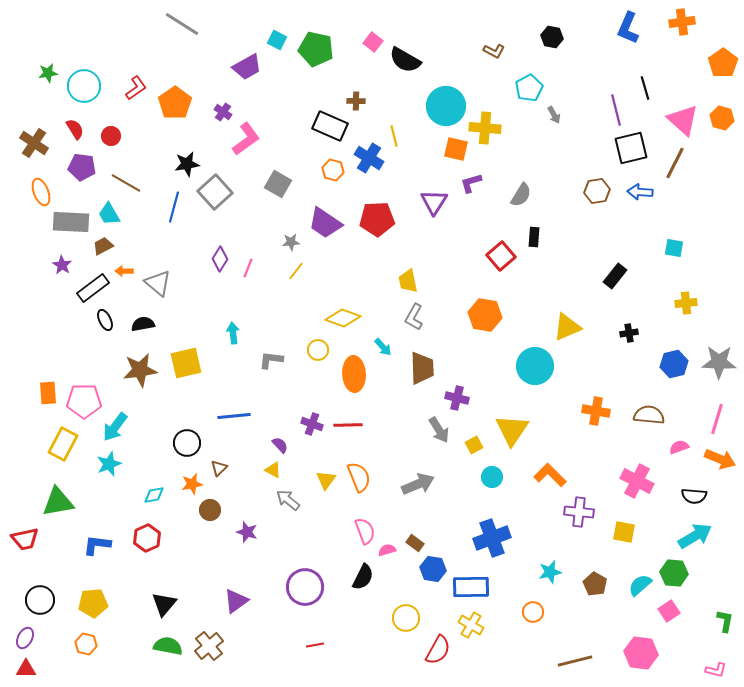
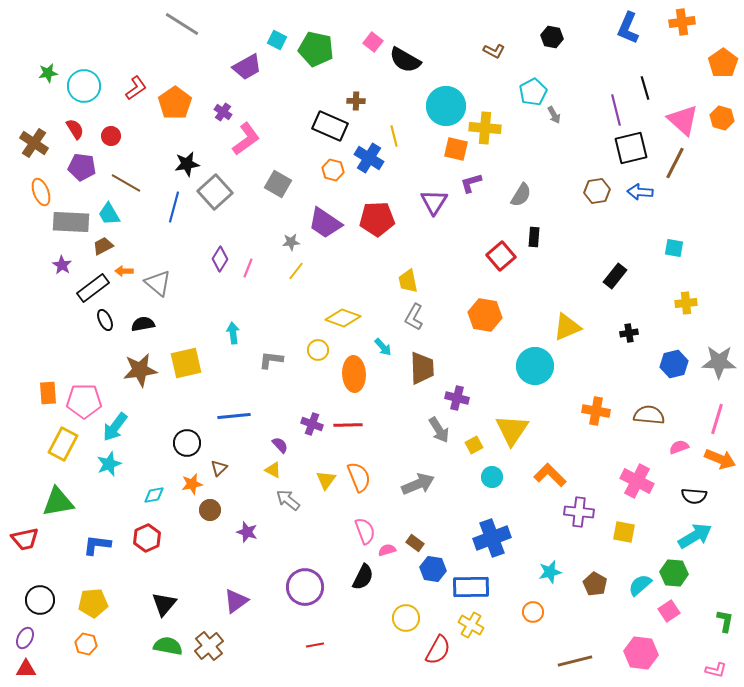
cyan pentagon at (529, 88): moved 4 px right, 4 px down
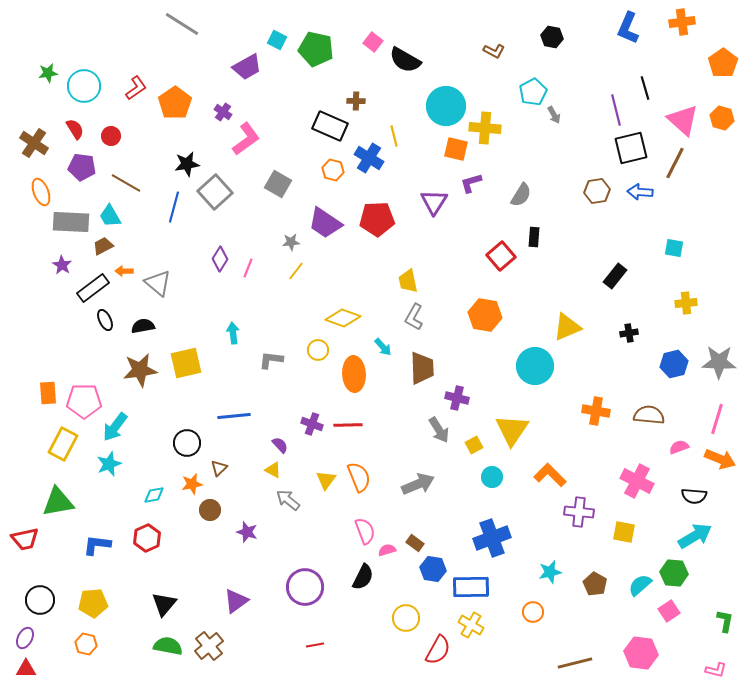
cyan trapezoid at (109, 214): moved 1 px right, 2 px down
black semicircle at (143, 324): moved 2 px down
brown line at (575, 661): moved 2 px down
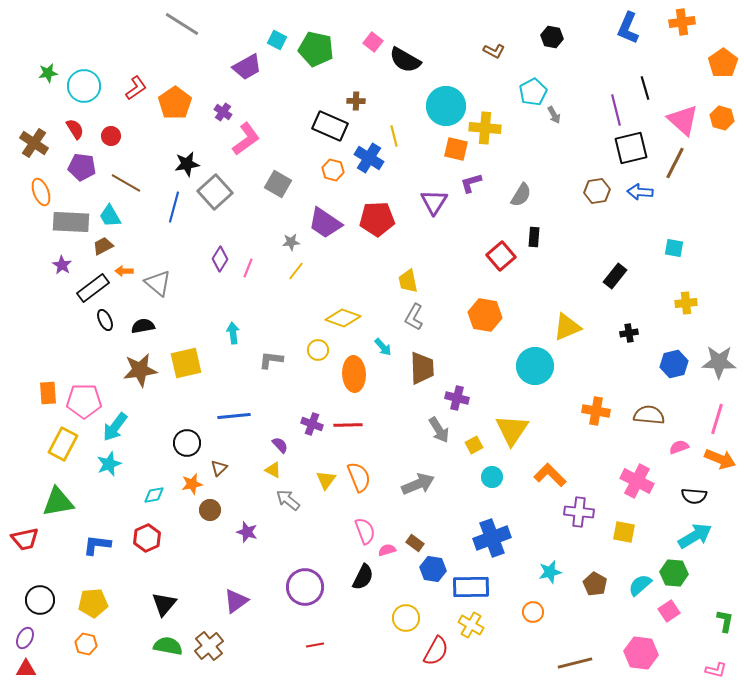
red semicircle at (438, 650): moved 2 px left, 1 px down
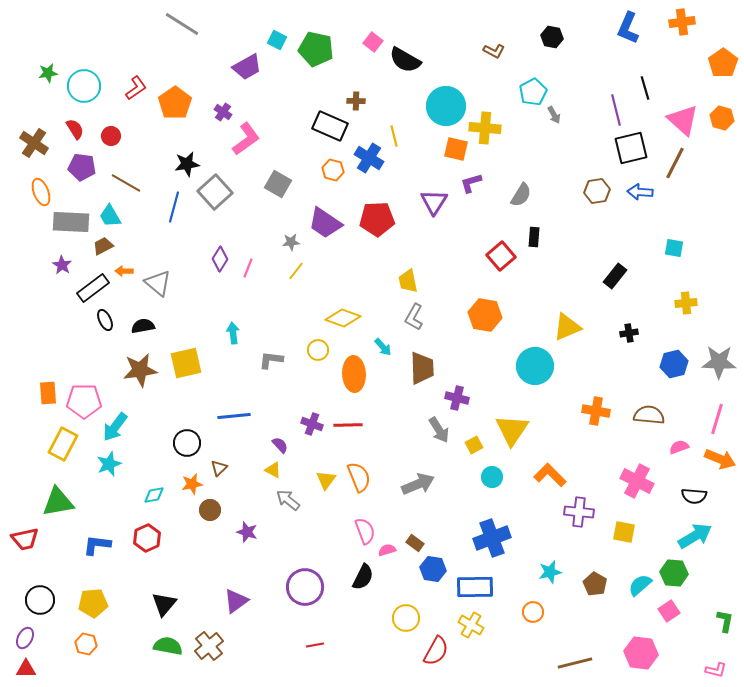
blue rectangle at (471, 587): moved 4 px right
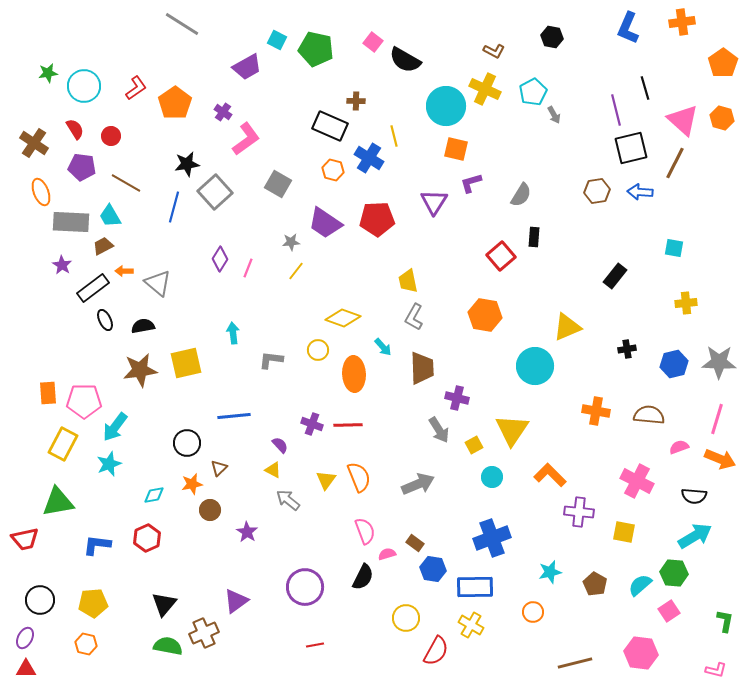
yellow cross at (485, 128): moved 39 px up; rotated 20 degrees clockwise
black cross at (629, 333): moved 2 px left, 16 px down
purple star at (247, 532): rotated 15 degrees clockwise
pink semicircle at (387, 550): moved 4 px down
brown cross at (209, 646): moved 5 px left, 13 px up; rotated 16 degrees clockwise
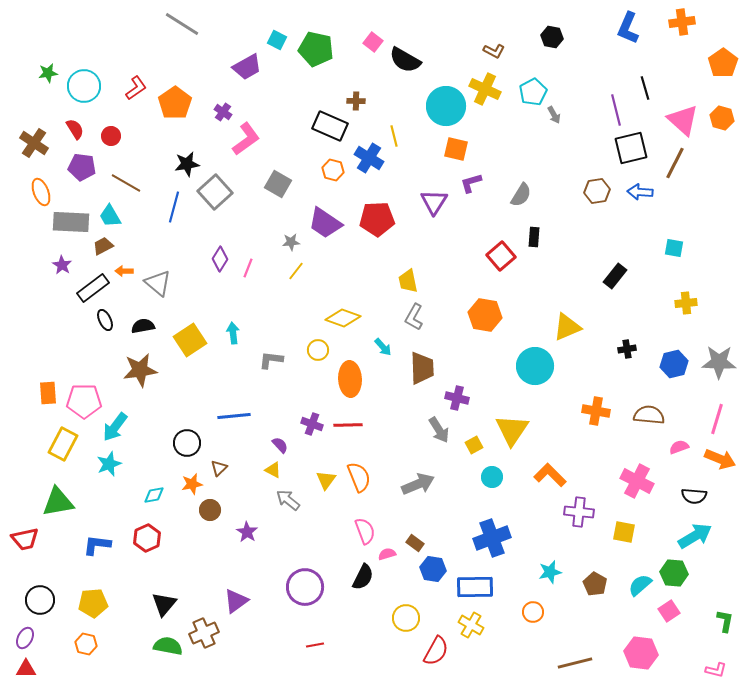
yellow square at (186, 363): moved 4 px right, 23 px up; rotated 20 degrees counterclockwise
orange ellipse at (354, 374): moved 4 px left, 5 px down
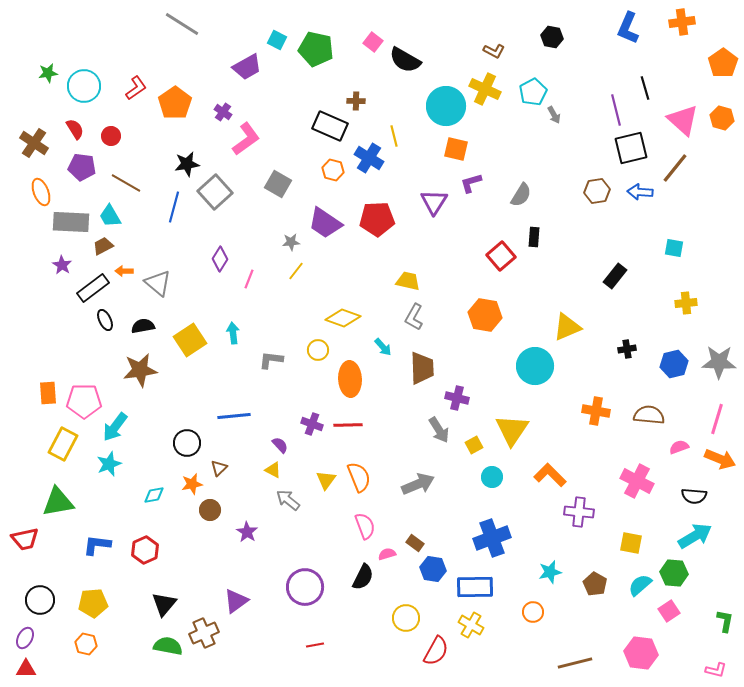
brown line at (675, 163): moved 5 px down; rotated 12 degrees clockwise
pink line at (248, 268): moved 1 px right, 11 px down
yellow trapezoid at (408, 281): rotated 115 degrees clockwise
pink semicircle at (365, 531): moved 5 px up
yellow square at (624, 532): moved 7 px right, 11 px down
red hexagon at (147, 538): moved 2 px left, 12 px down
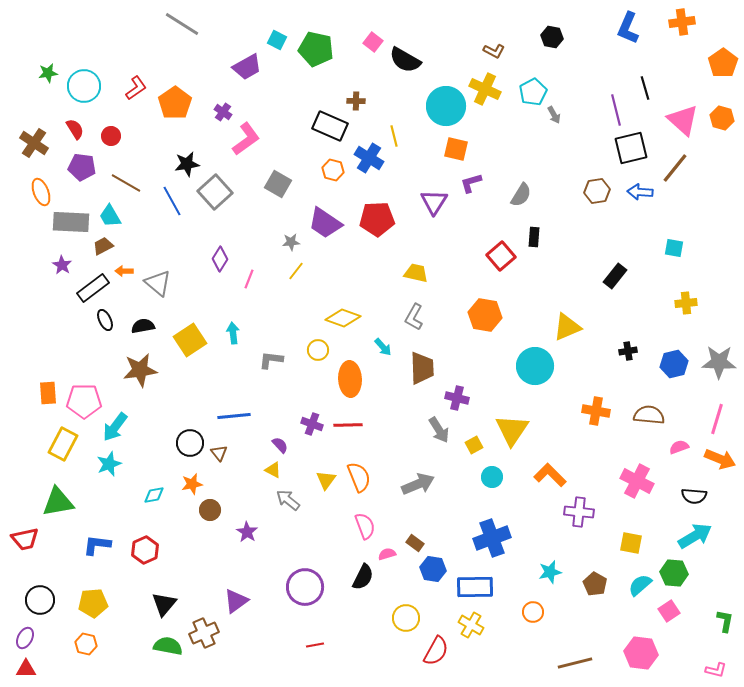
blue line at (174, 207): moved 2 px left, 6 px up; rotated 44 degrees counterclockwise
yellow trapezoid at (408, 281): moved 8 px right, 8 px up
black cross at (627, 349): moved 1 px right, 2 px down
black circle at (187, 443): moved 3 px right
brown triangle at (219, 468): moved 15 px up; rotated 24 degrees counterclockwise
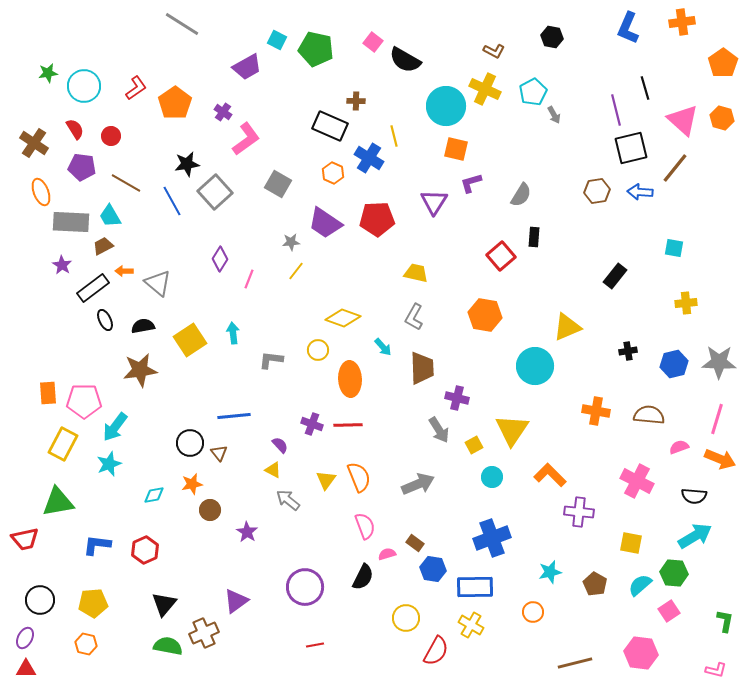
orange hexagon at (333, 170): moved 3 px down; rotated 10 degrees clockwise
